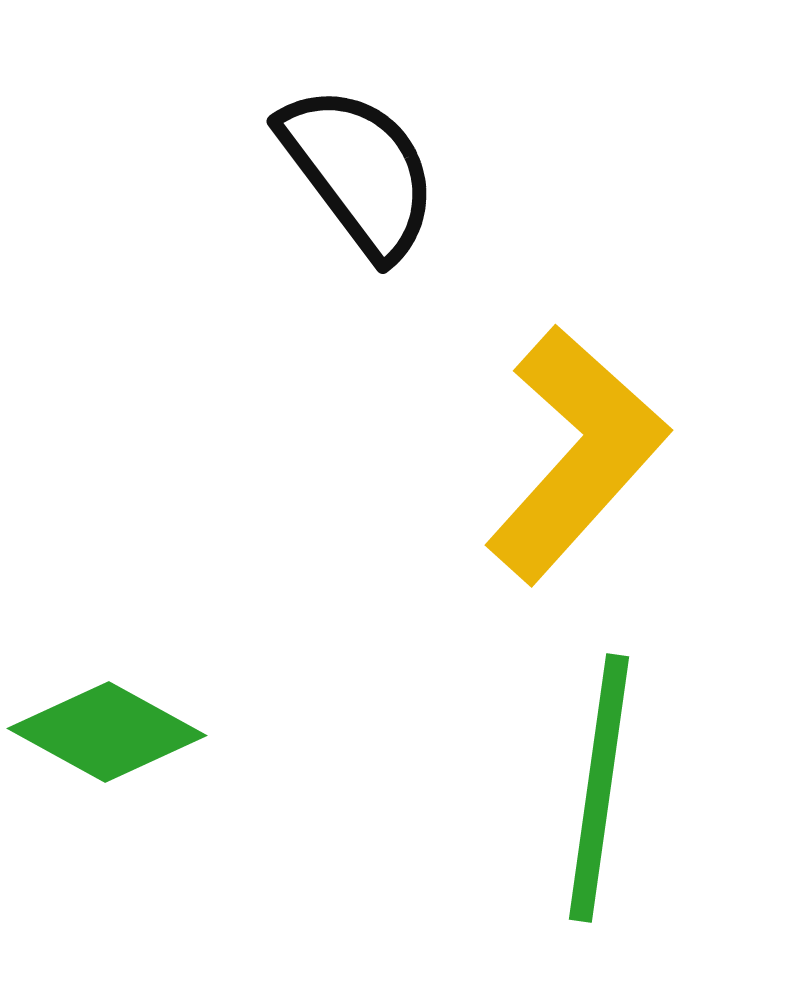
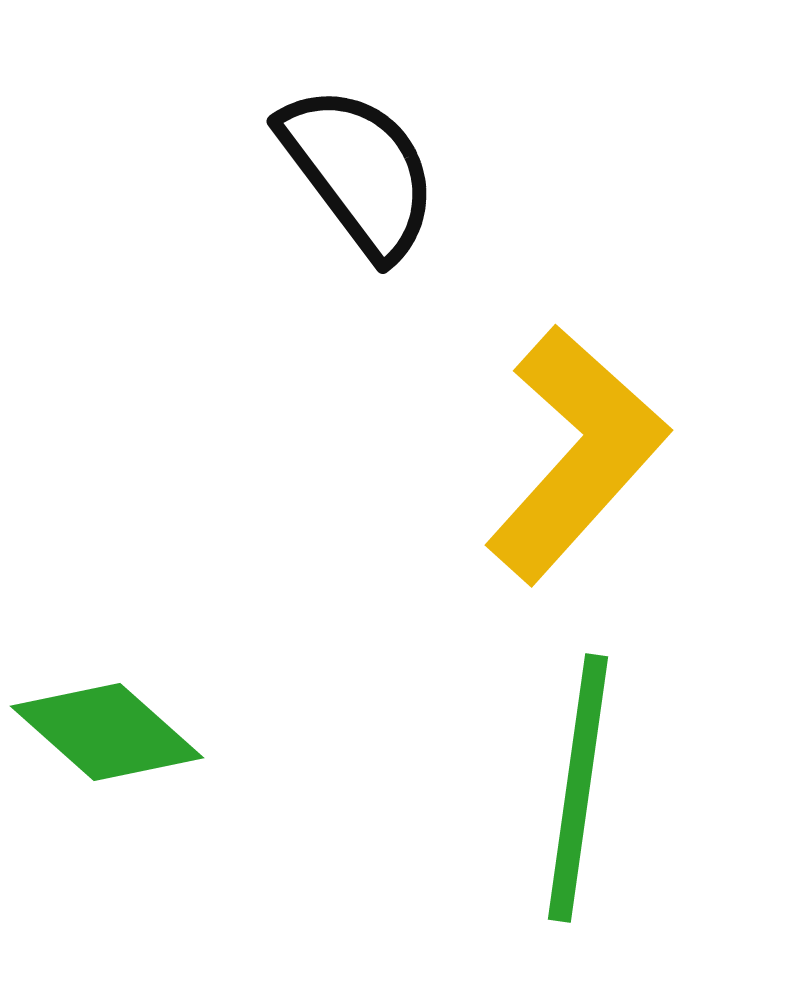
green diamond: rotated 13 degrees clockwise
green line: moved 21 px left
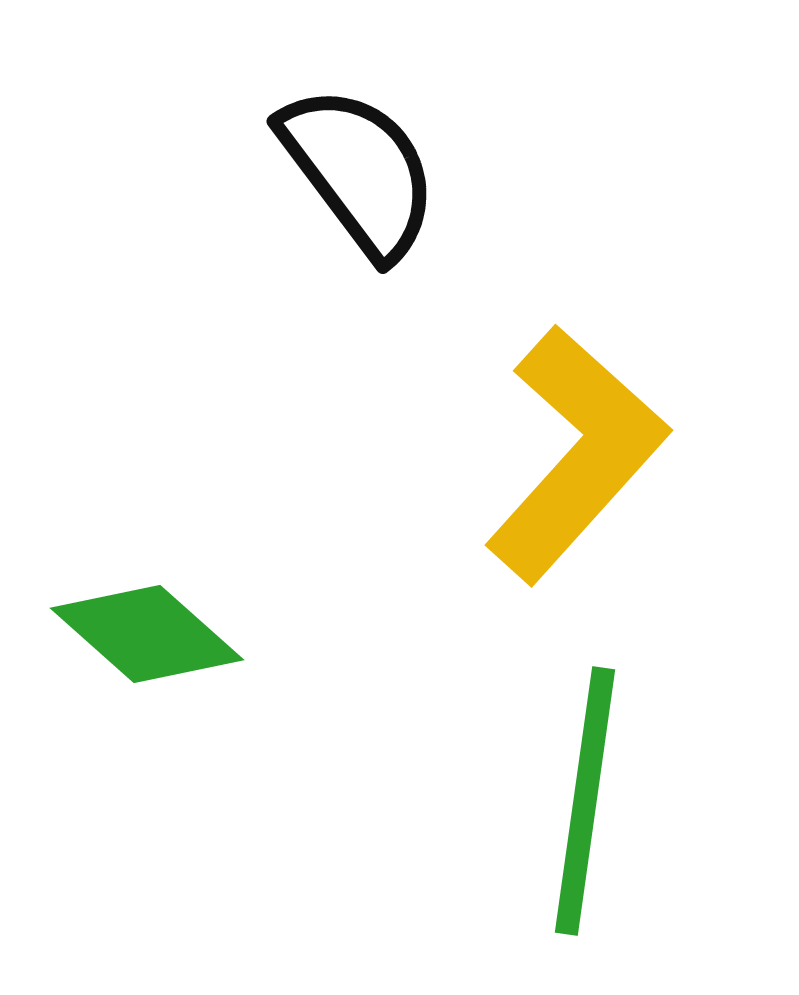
green diamond: moved 40 px right, 98 px up
green line: moved 7 px right, 13 px down
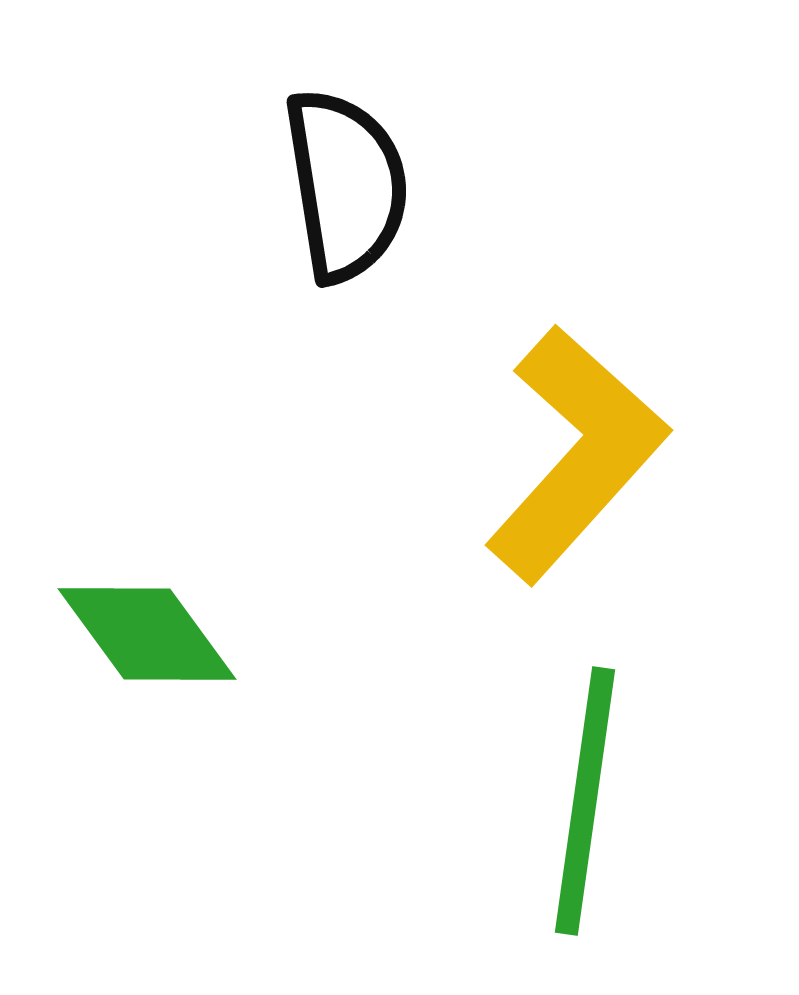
black semicircle: moved 13 px left, 14 px down; rotated 28 degrees clockwise
green diamond: rotated 12 degrees clockwise
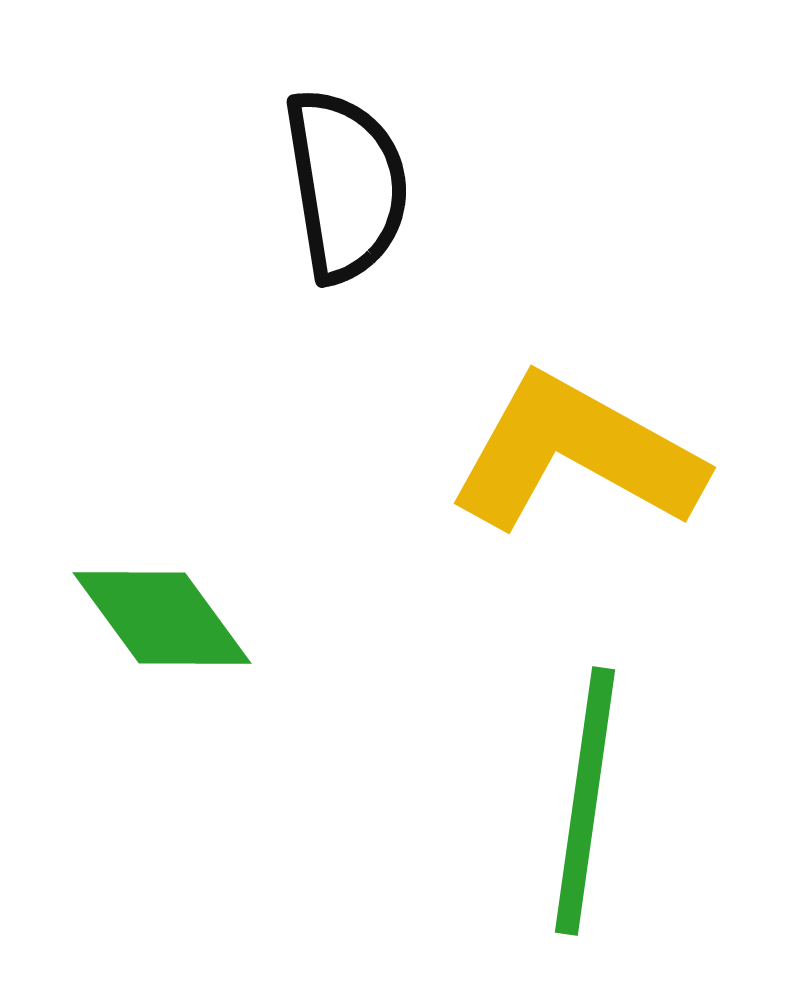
yellow L-shape: rotated 103 degrees counterclockwise
green diamond: moved 15 px right, 16 px up
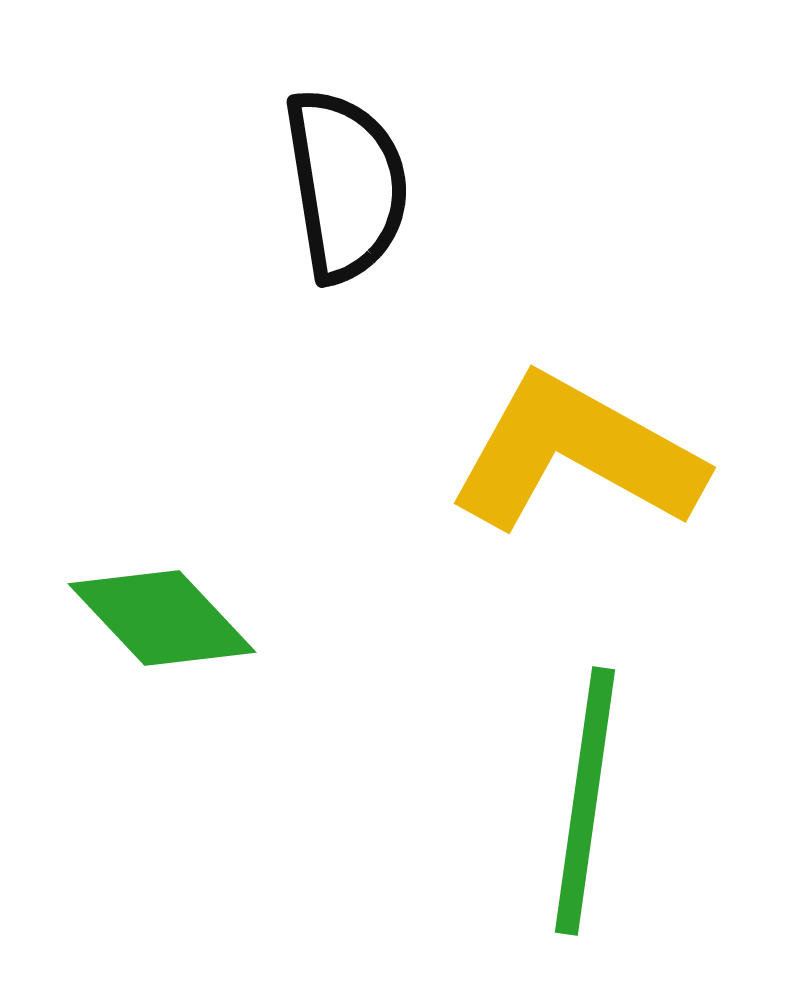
green diamond: rotated 7 degrees counterclockwise
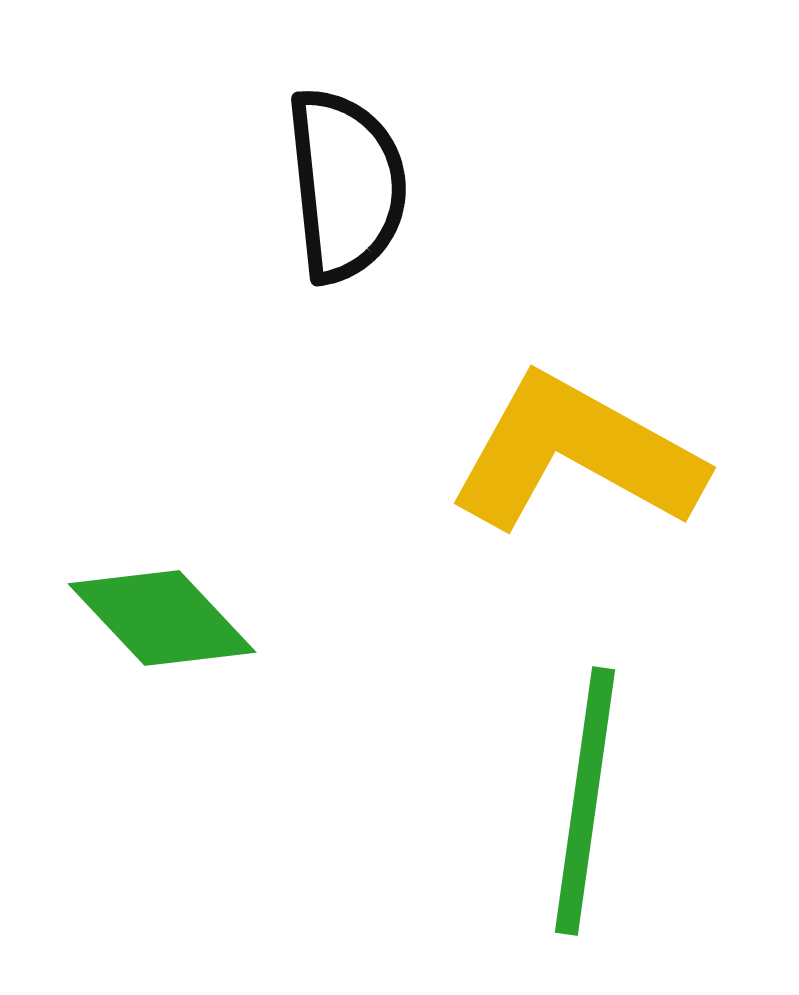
black semicircle: rotated 3 degrees clockwise
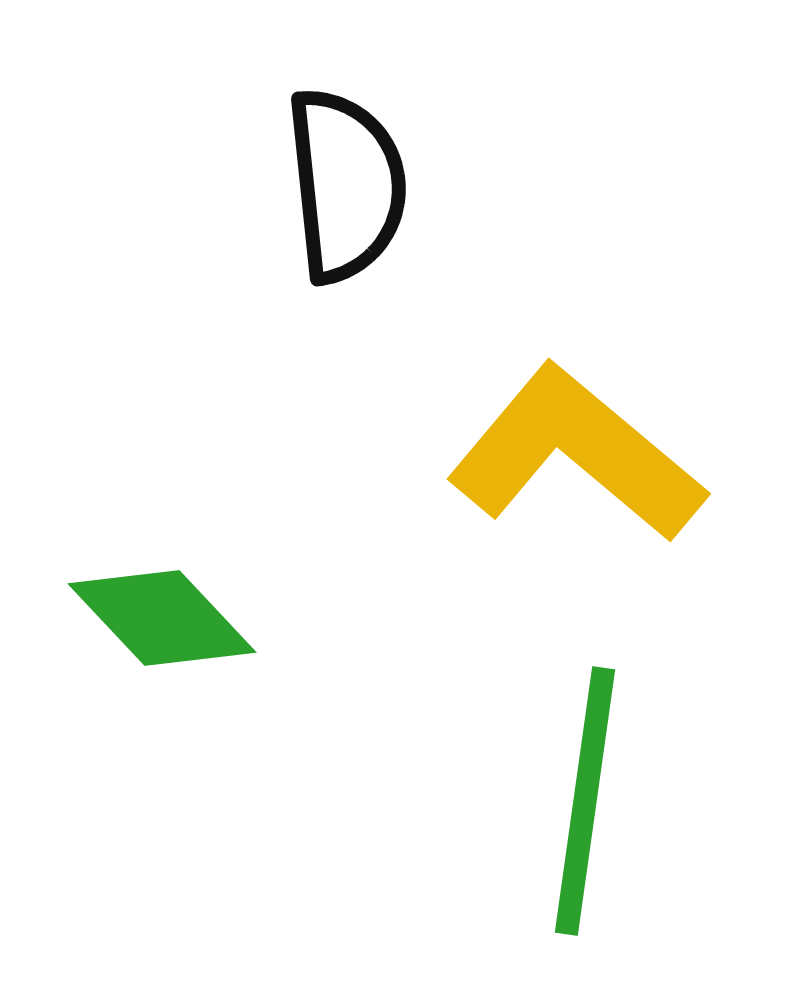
yellow L-shape: rotated 11 degrees clockwise
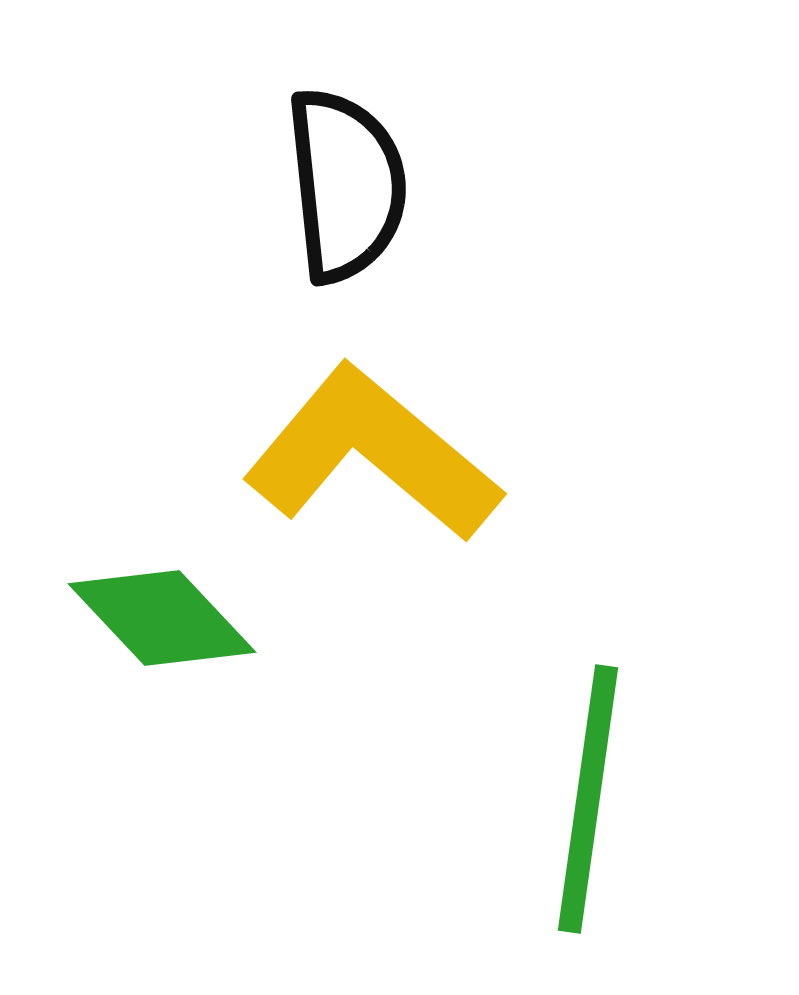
yellow L-shape: moved 204 px left
green line: moved 3 px right, 2 px up
